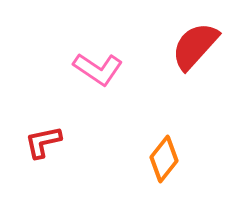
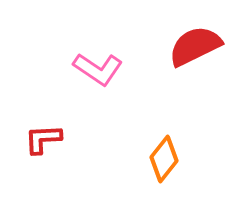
red semicircle: rotated 22 degrees clockwise
red L-shape: moved 3 px up; rotated 9 degrees clockwise
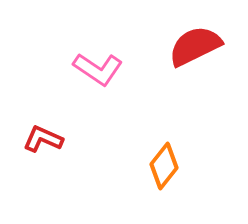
red L-shape: rotated 27 degrees clockwise
orange diamond: moved 7 px down
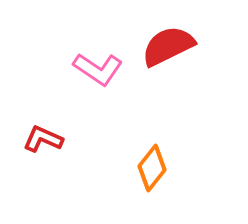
red semicircle: moved 27 px left
orange diamond: moved 12 px left, 2 px down
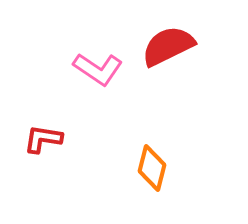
red L-shape: rotated 15 degrees counterclockwise
orange diamond: rotated 24 degrees counterclockwise
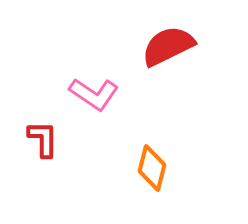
pink L-shape: moved 4 px left, 25 px down
red L-shape: rotated 81 degrees clockwise
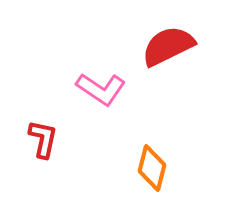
pink L-shape: moved 7 px right, 5 px up
red L-shape: rotated 12 degrees clockwise
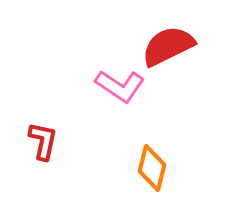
pink L-shape: moved 19 px right, 3 px up
red L-shape: moved 2 px down
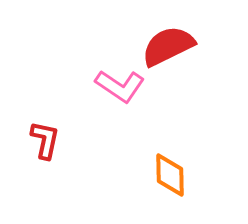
red L-shape: moved 2 px right, 1 px up
orange diamond: moved 18 px right, 7 px down; rotated 15 degrees counterclockwise
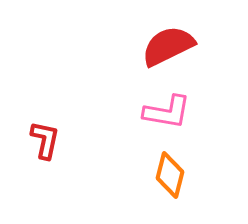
pink L-shape: moved 47 px right, 26 px down; rotated 24 degrees counterclockwise
orange diamond: rotated 15 degrees clockwise
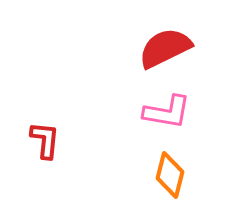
red semicircle: moved 3 px left, 2 px down
red L-shape: rotated 6 degrees counterclockwise
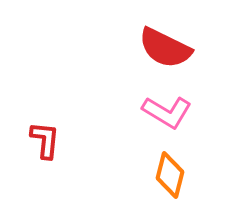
red semicircle: rotated 128 degrees counterclockwise
pink L-shape: rotated 21 degrees clockwise
